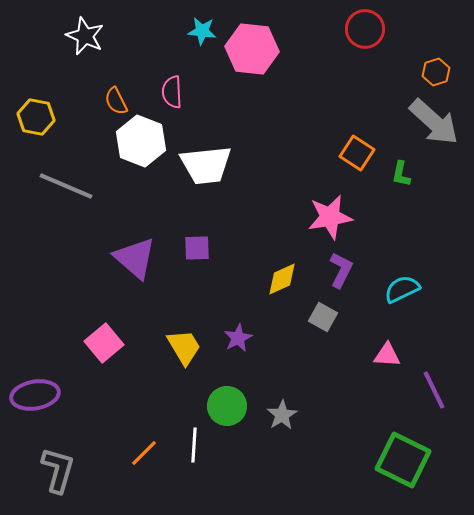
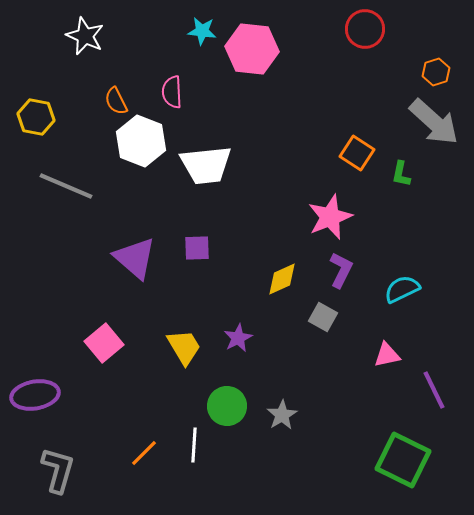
pink star: rotated 12 degrees counterclockwise
pink triangle: rotated 16 degrees counterclockwise
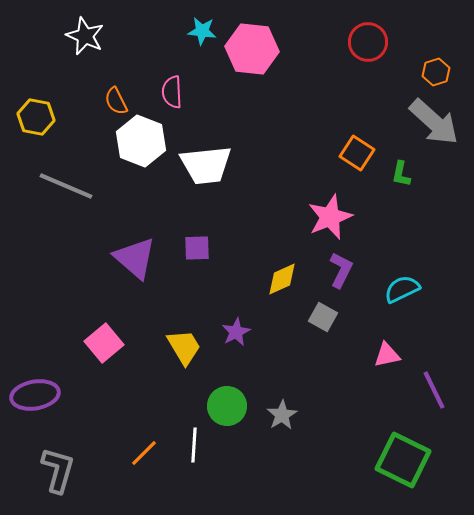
red circle: moved 3 px right, 13 px down
purple star: moved 2 px left, 6 px up
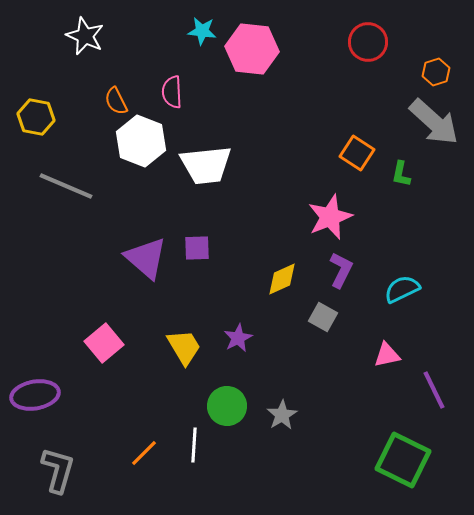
purple triangle: moved 11 px right
purple star: moved 2 px right, 6 px down
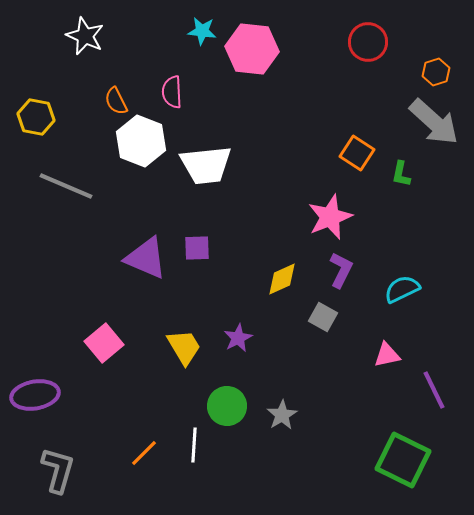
purple triangle: rotated 18 degrees counterclockwise
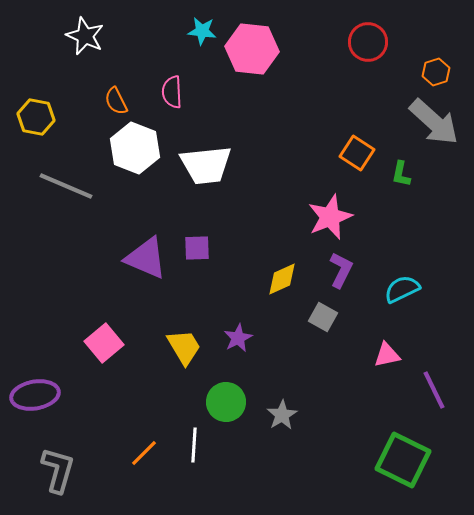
white hexagon: moved 6 px left, 7 px down
green circle: moved 1 px left, 4 px up
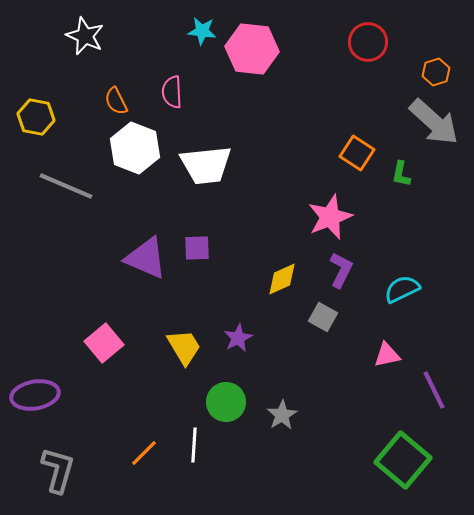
green square: rotated 14 degrees clockwise
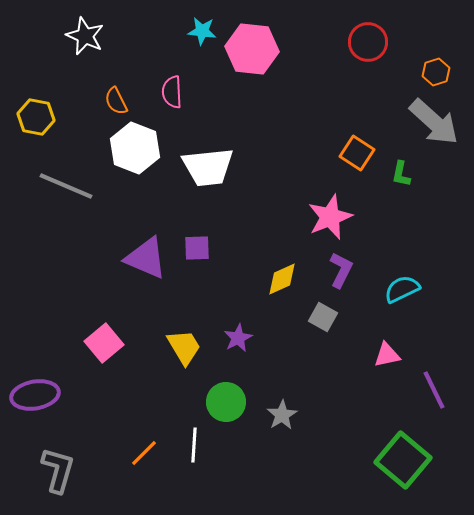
white trapezoid: moved 2 px right, 2 px down
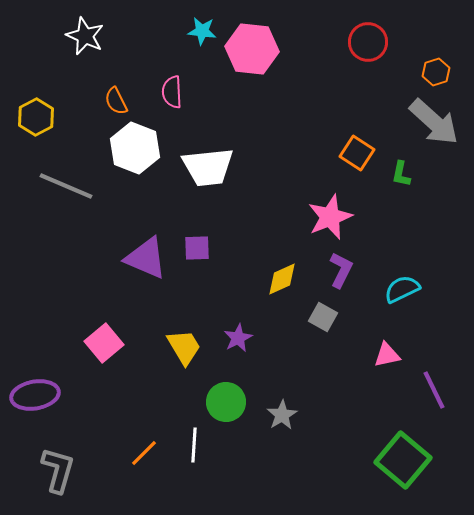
yellow hexagon: rotated 21 degrees clockwise
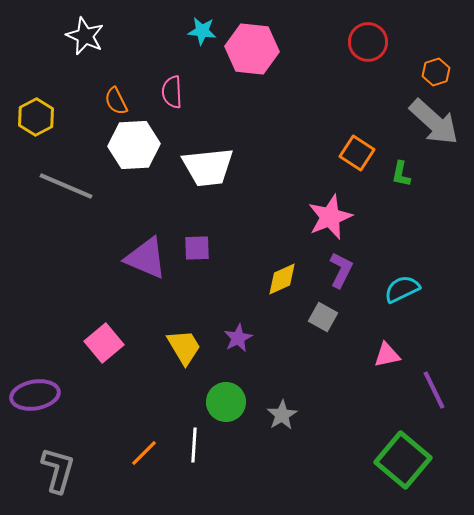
white hexagon: moved 1 px left, 3 px up; rotated 24 degrees counterclockwise
